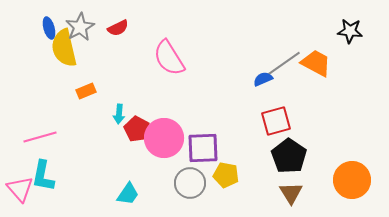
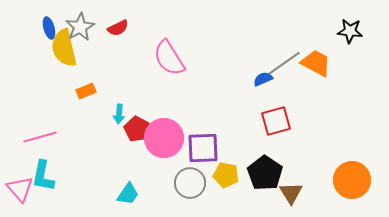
black pentagon: moved 24 px left, 17 px down
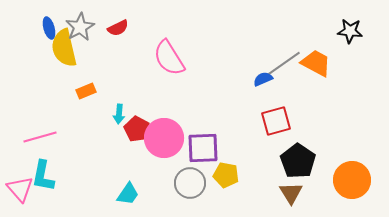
black pentagon: moved 33 px right, 12 px up
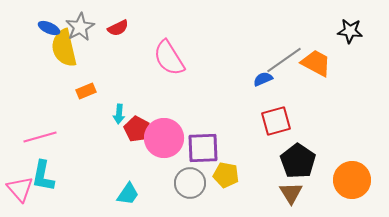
blue ellipse: rotated 50 degrees counterclockwise
gray line: moved 1 px right, 4 px up
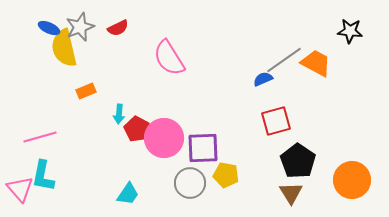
gray star: rotated 8 degrees clockwise
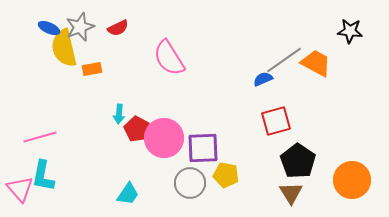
orange rectangle: moved 6 px right, 22 px up; rotated 12 degrees clockwise
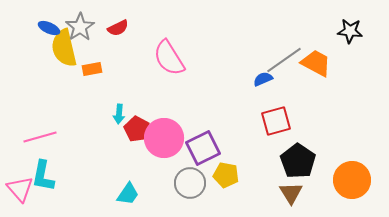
gray star: rotated 12 degrees counterclockwise
purple square: rotated 24 degrees counterclockwise
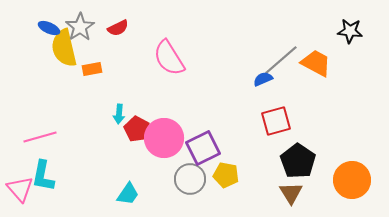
gray line: moved 3 px left; rotated 6 degrees counterclockwise
gray circle: moved 4 px up
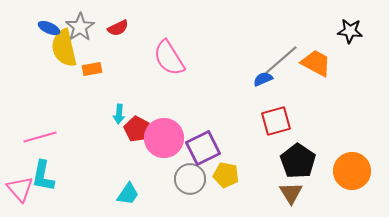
orange circle: moved 9 px up
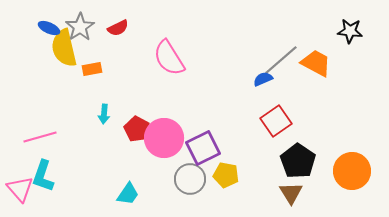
cyan arrow: moved 15 px left
red square: rotated 20 degrees counterclockwise
cyan L-shape: rotated 8 degrees clockwise
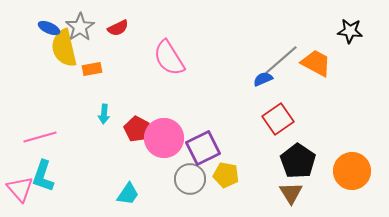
red square: moved 2 px right, 2 px up
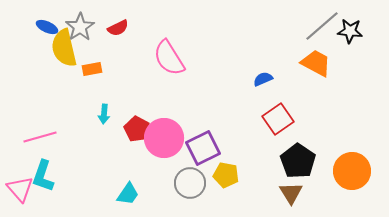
blue ellipse: moved 2 px left, 1 px up
gray line: moved 41 px right, 34 px up
gray circle: moved 4 px down
